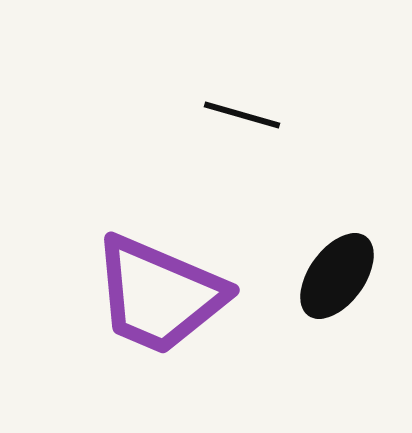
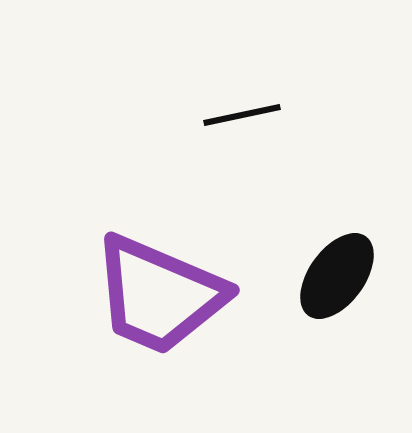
black line: rotated 28 degrees counterclockwise
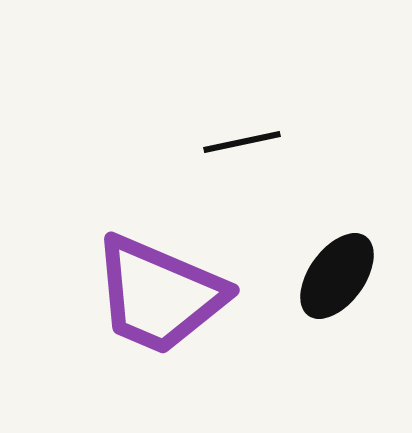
black line: moved 27 px down
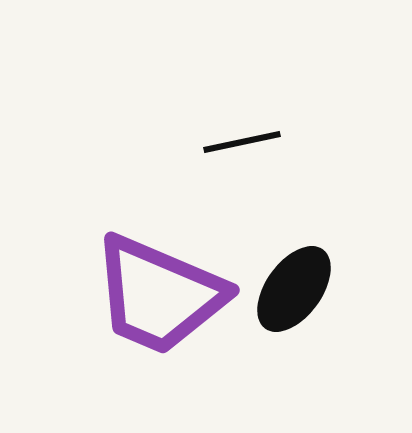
black ellipse: moved 43 px left, 13 px down
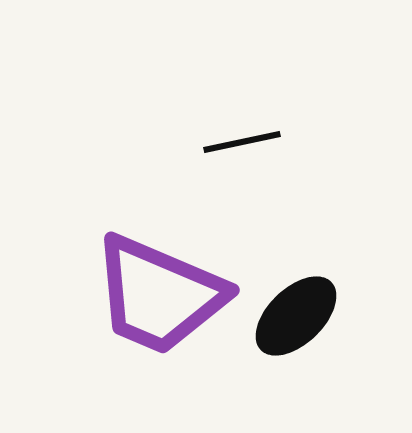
black ellipse: moved 2 px right, 27 px down; rotated 10 degrees clockwise
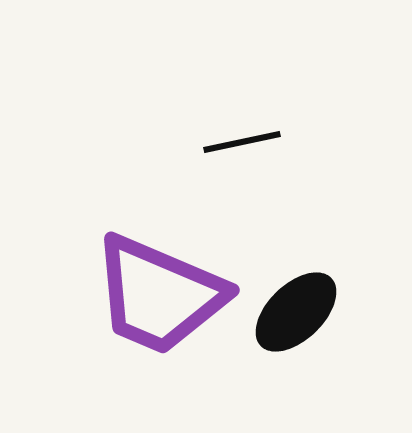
black ellipse: moved 4 px up
